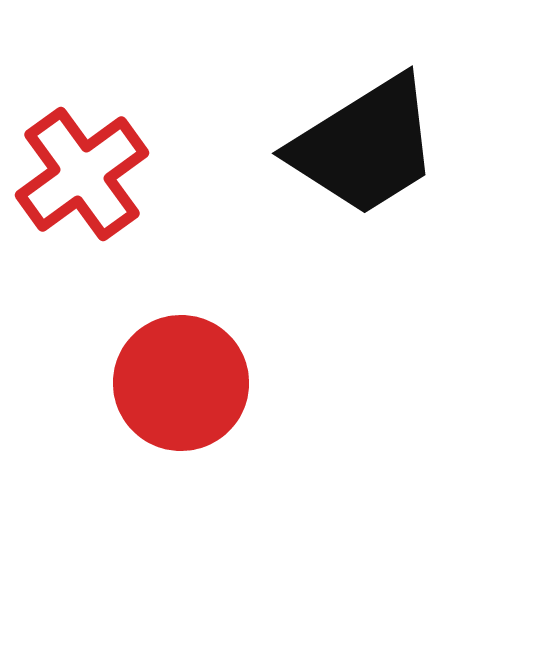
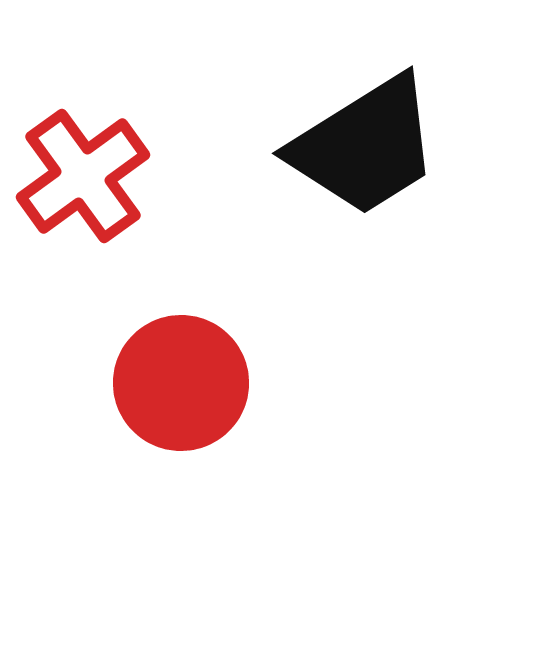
red cross: moved 1 px right, 2 px down
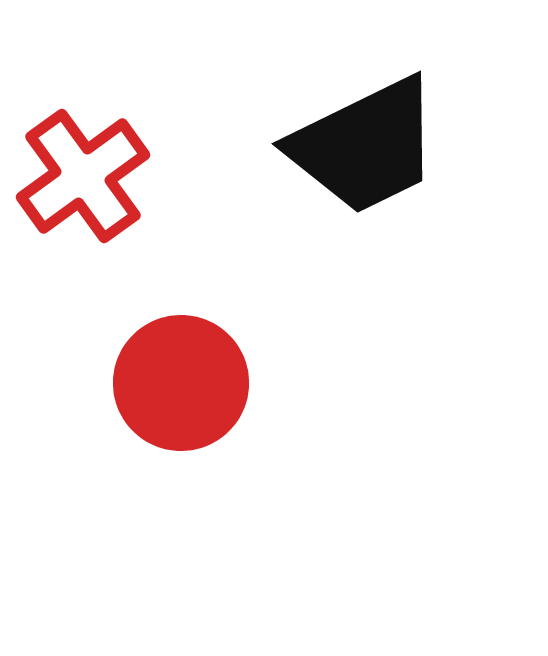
black trapezoid: rotated 6 degrees clockwise
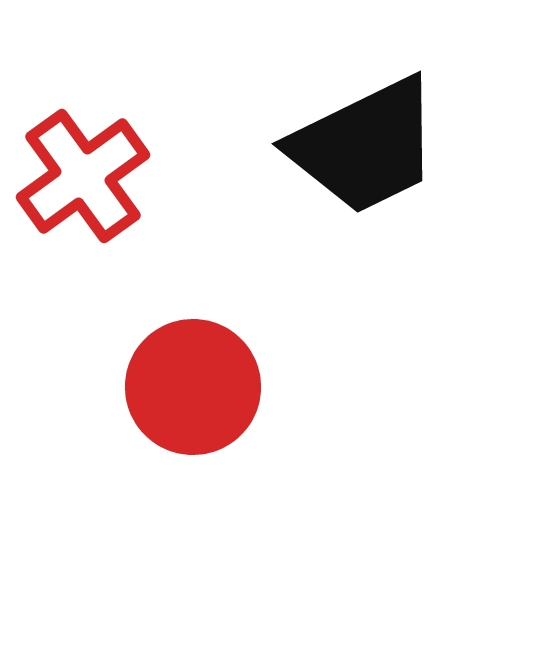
red circle: moved 12 px right, 4 px down
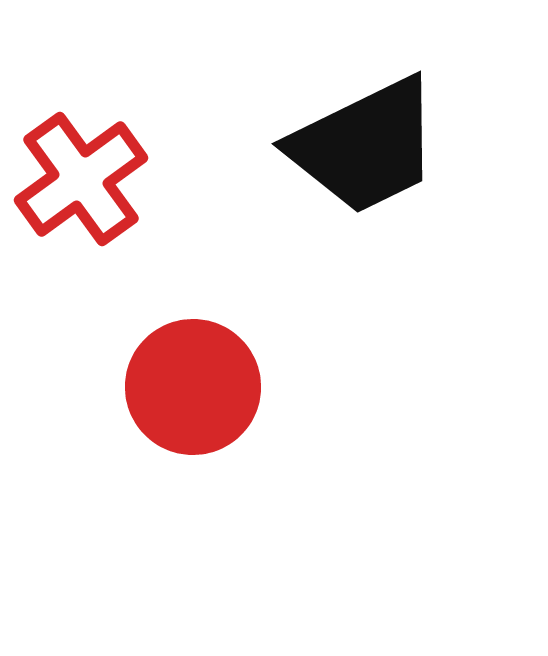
red cross: moved 2 px left, 3 px down
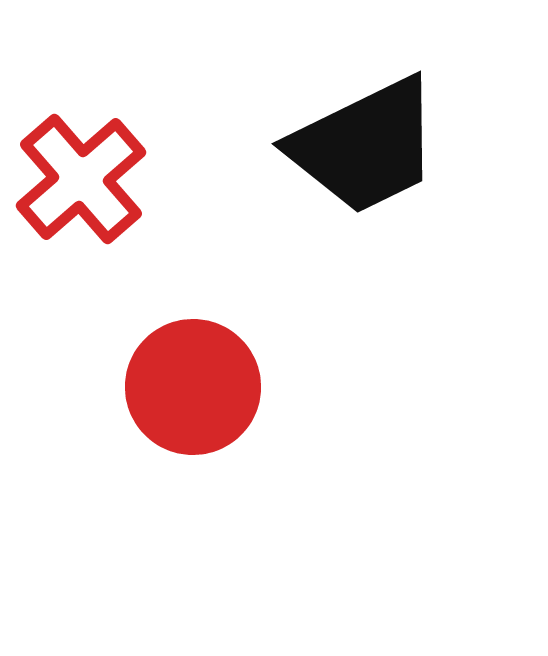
red cross: rotated 5 degrees counterclockwise
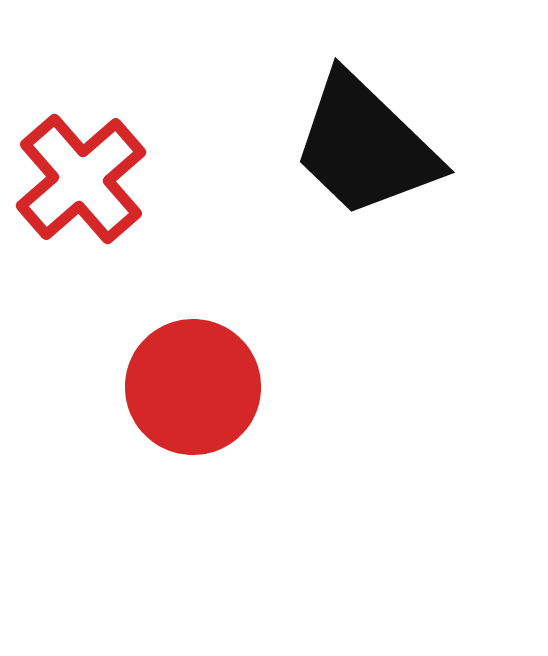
black trapezoid: rotated 70 degrees clockwise
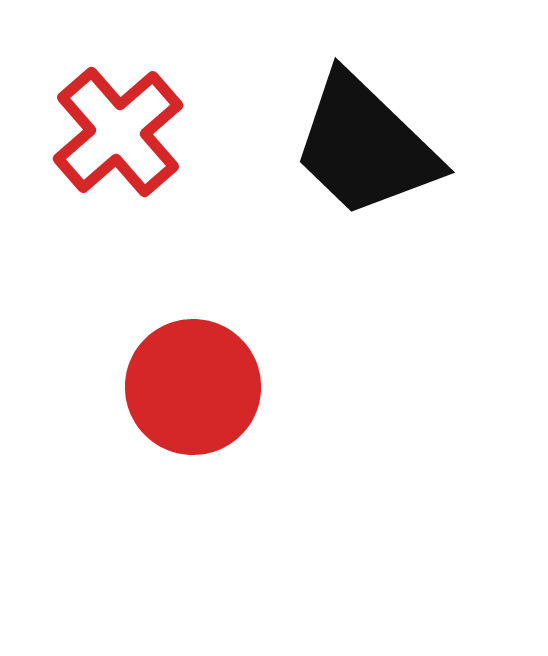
red cross: moved 37 px right, 47 px up
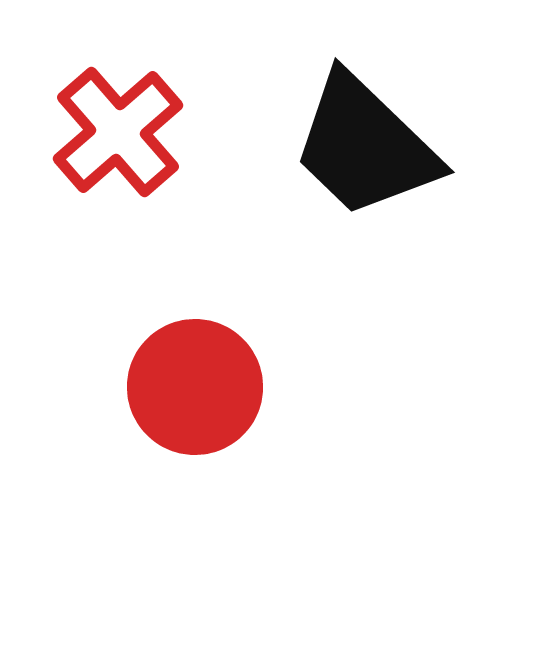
red circle: moved 2 px right
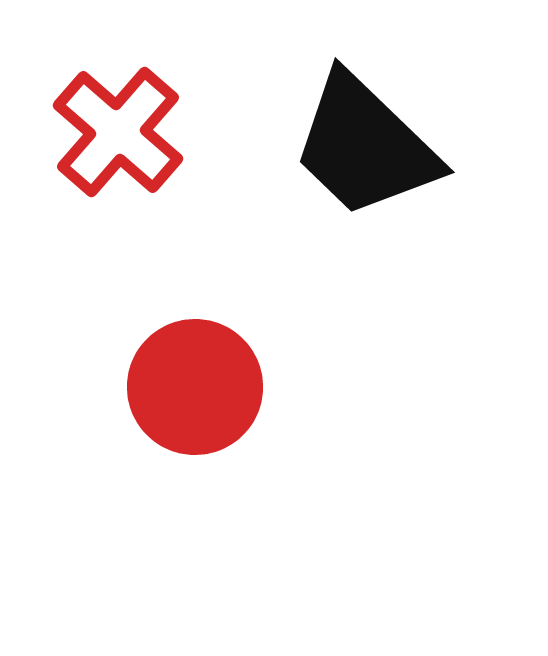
red cross: rotated 8 degrees counterclockwise
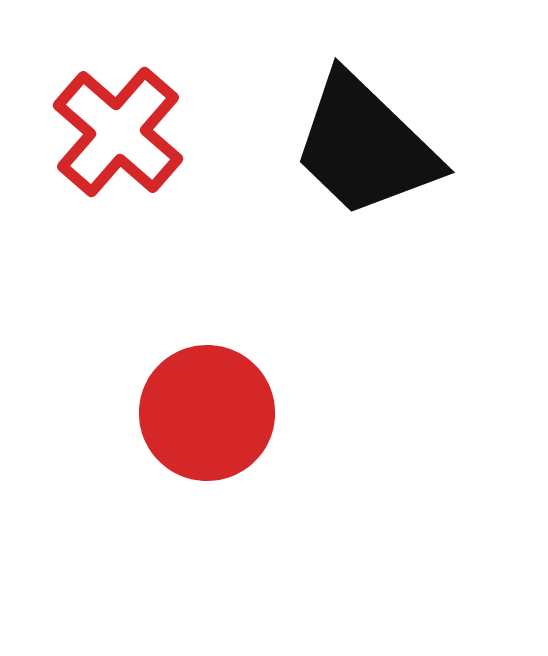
red circle: moved 12 px right, 26 px down
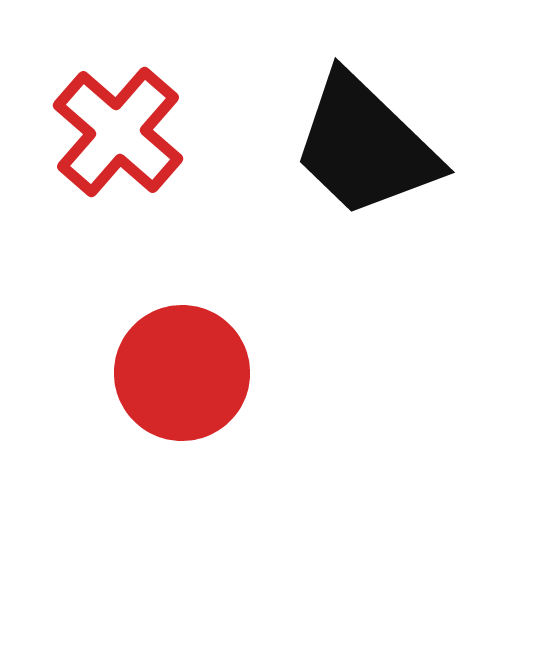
red circle: moved 25 px left, 40 px up
